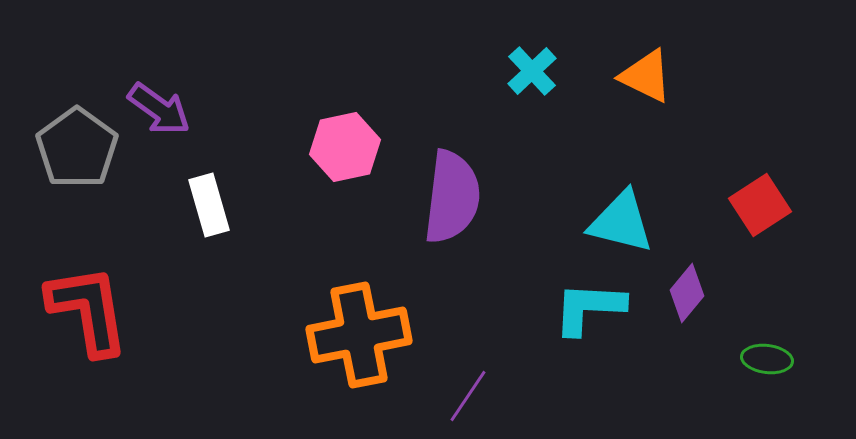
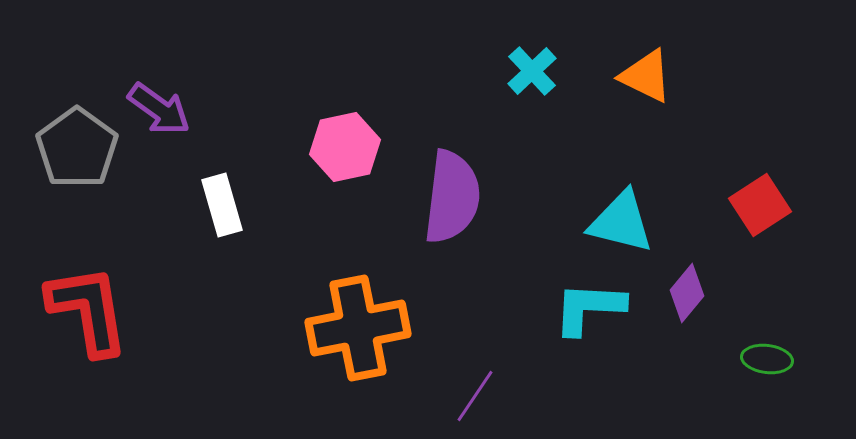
white rectangle: moved 13 px right
orange cross: moved 1 px left, 7 px up
purple line: moved 7 px right
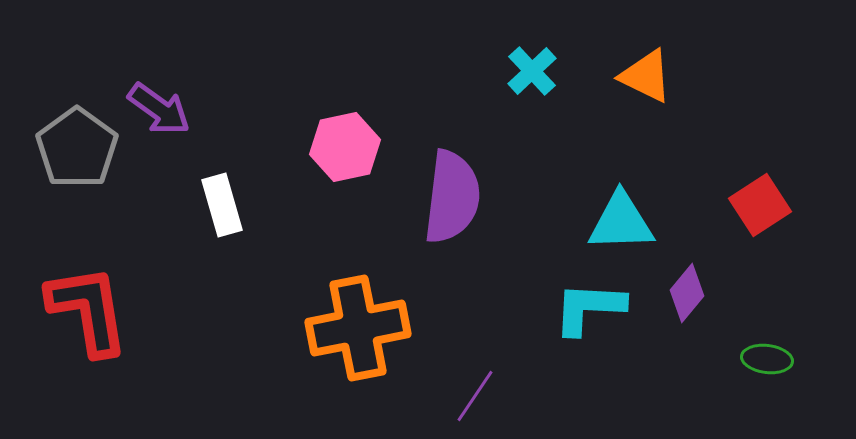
cyan triangle: rotated 16 degrees counterclockwise
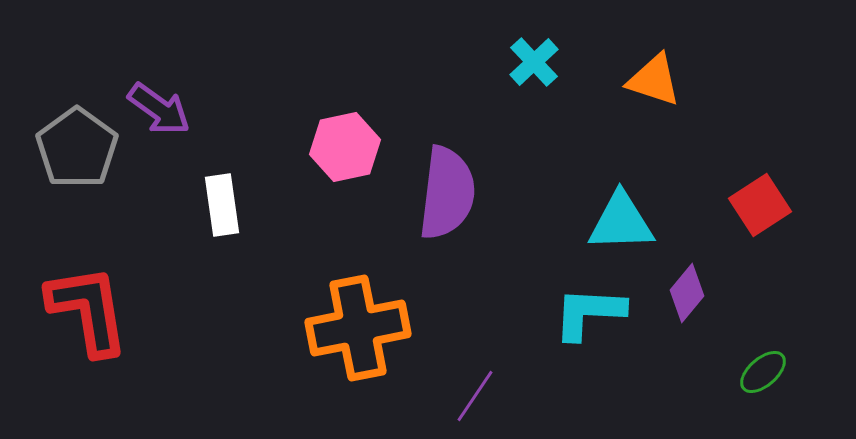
cyan cross: moved 2 px right, 9 px up
orange triangle: moved 8 px right, 4 px down; rotated 8 degrees counterclockwise
purple semicircle: moved 5 px left, 4 px up
white rectangle: rotated 8 degrees clockwise
cyan L-shape: moved 5 px down
green ellipse: moved 4 px left, 13 px down; rotated 48 degrees counterclockwise
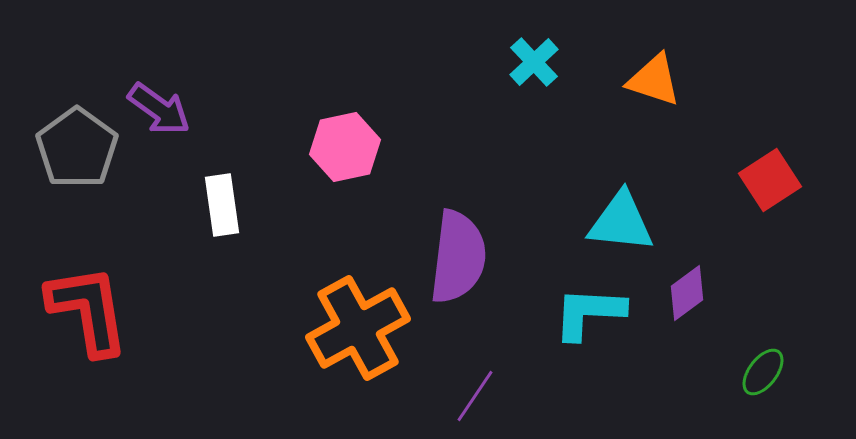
purple semicircle: moved 11 px right, 64 px down
red square: moved 10 px right, 25 px up
cyan triangle: rotated 8 degrees clockwise
purple diamond: rotated 14 degrees clockwise
orange cross: rotated 18 degrees counterclockwise
green ellipse: rotated 12 degrees counterclockwise
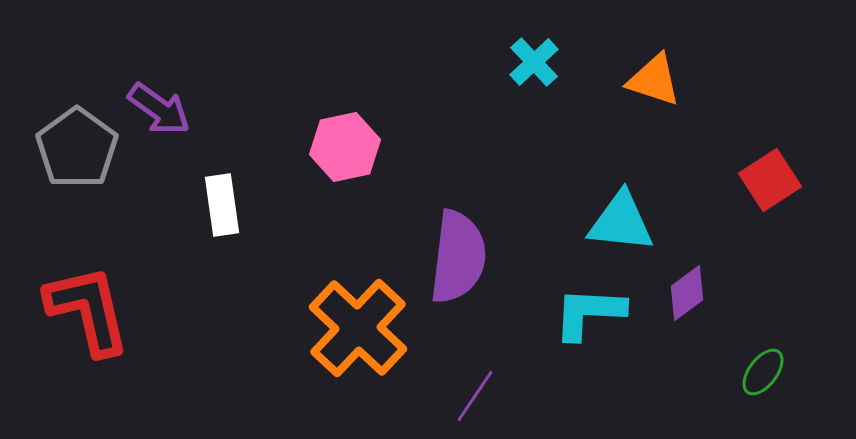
red L-shape: rotated 4 degrees counterclockwise
orange cross: rotated 18 degrees counterclockwise
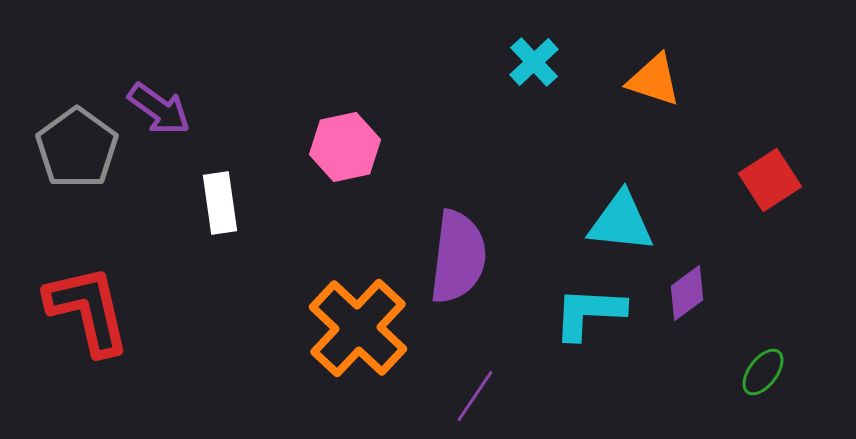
white rectangle: moved 2 px left, 2 px up
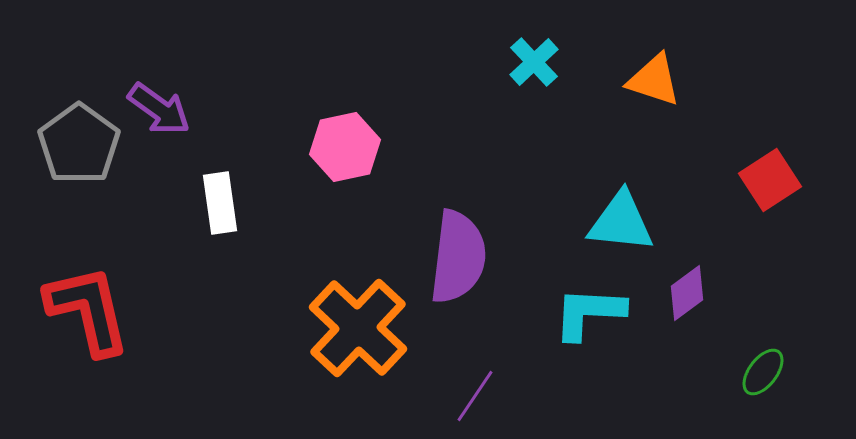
gray pentagon: moved 2 px right, 4 px up
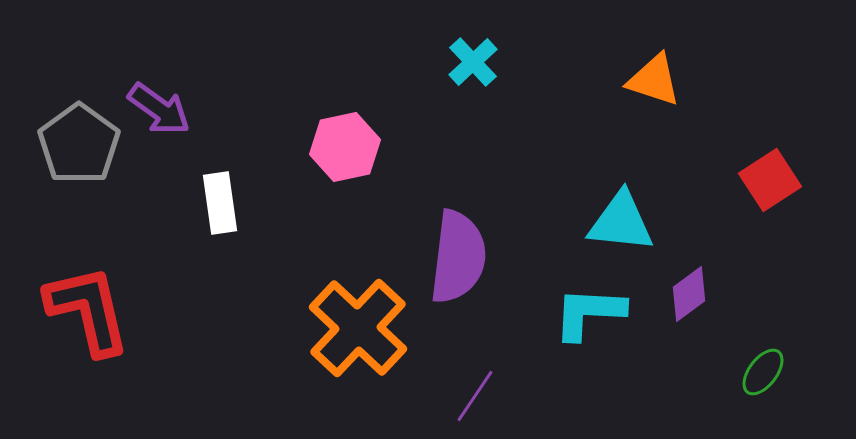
cyan cross: moved 61 px left
purple diamond: moved 2 px right, 1 px down
